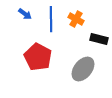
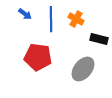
red pentagon: rotated 20 degrees counterclockwise
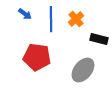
orange cross: rotated 21 degrees clockwise
red pentagon: moved 1 px left
gray ellipse: moved 1 px down
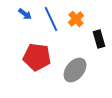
blue line: rotated 25 degrees counterclockwise
black rectangle: rotated 60 degrees clockwise
gray ellipse: moved 8 px left
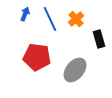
blue arrow: rotated 104 degrees counterclockwise
blue line: moved 1 px left
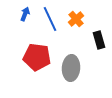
black rectangle: moved 1 px down
gray ellipse: moved 4 px left, 2 px up; rotated 35 degrees counterclockwise
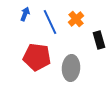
blue line: moved 3 px down
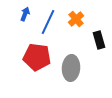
blue line: moved 2 px left; rotated 50 degrees clockwise
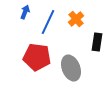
blue arrow: moved 2 px up
black rectangle: moved 2 px left, 2 px down; rotated 24 degrees clockwise
gray ellipse: rotated 25 degrees counterclockwise
